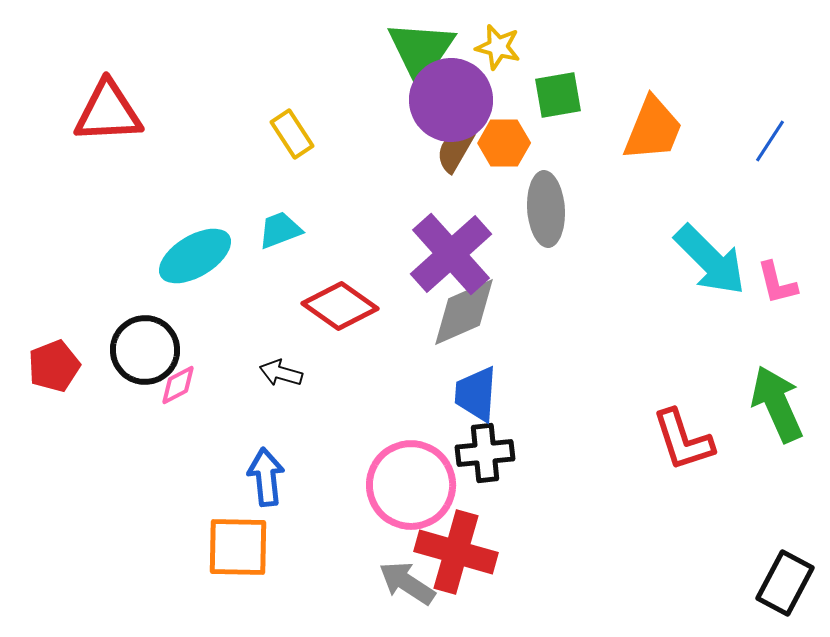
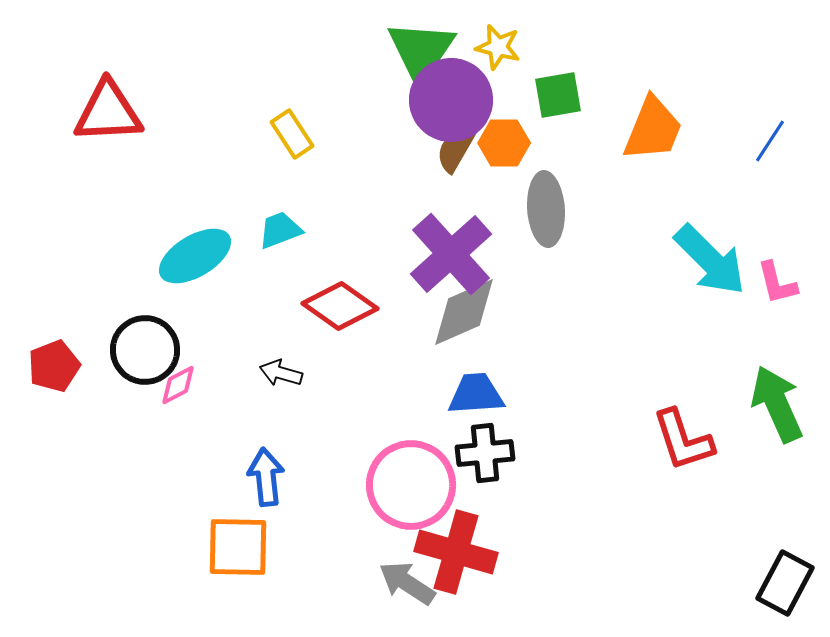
blue trapezoid: rotated 82 degrees clockwise
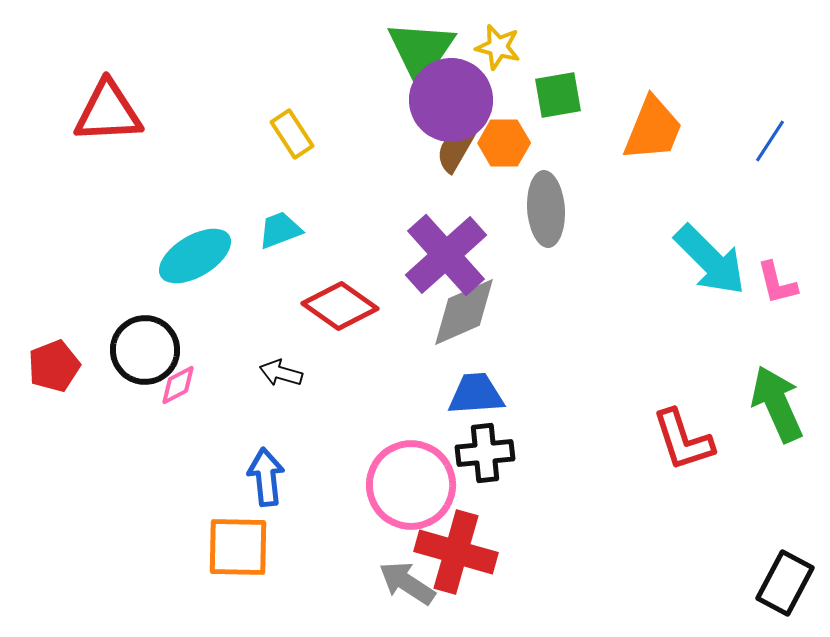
purple cross: moved 5 px left, 1 px down
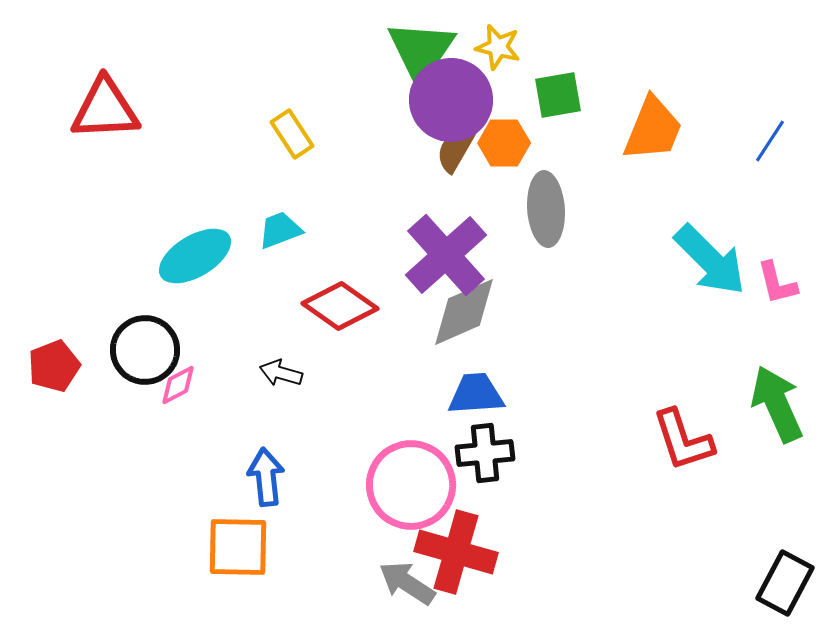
red triangle: moved 3 px left, 3 px up
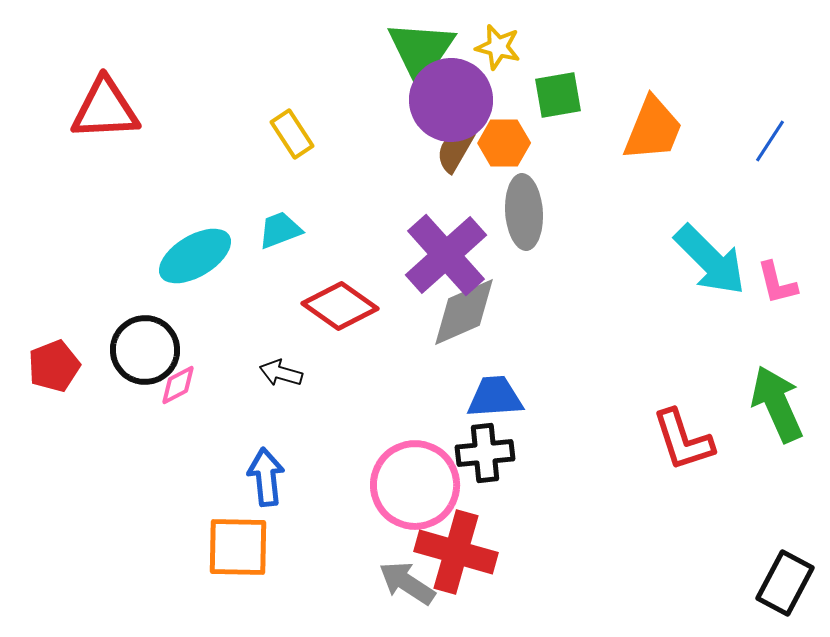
gray ellipse: moved 22 px left, 3 px down
blue trapezoid: moved 19 px right, 3 px down
pink circle: moved 4 px right
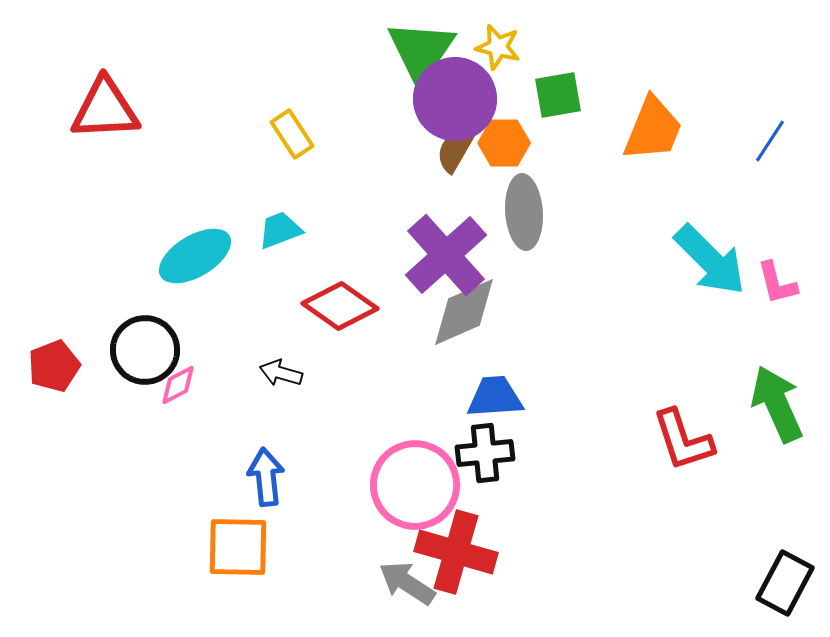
purple circle: moved 4 px right, 1 px up
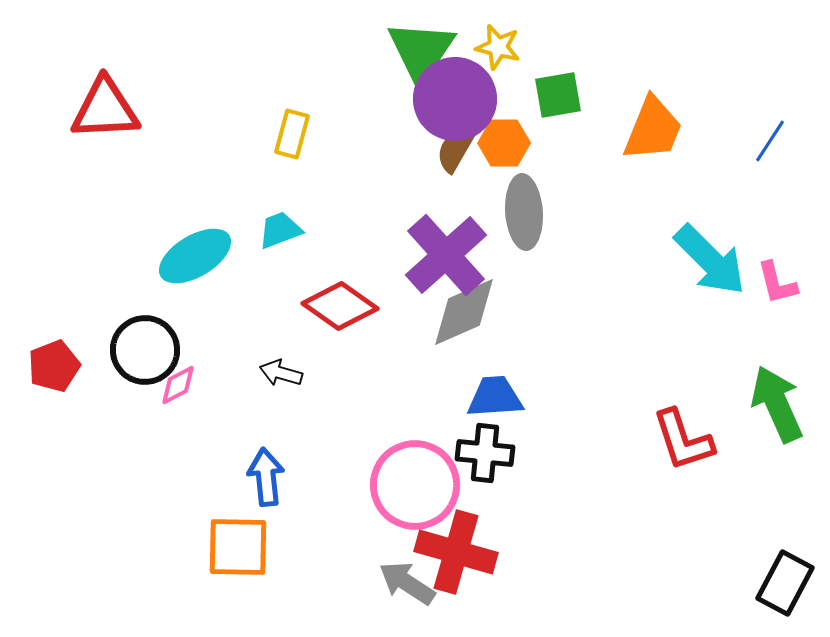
yellow rectangle: rotated 48 degrees clockwise
black cross: rotated 12 degrees clockwise
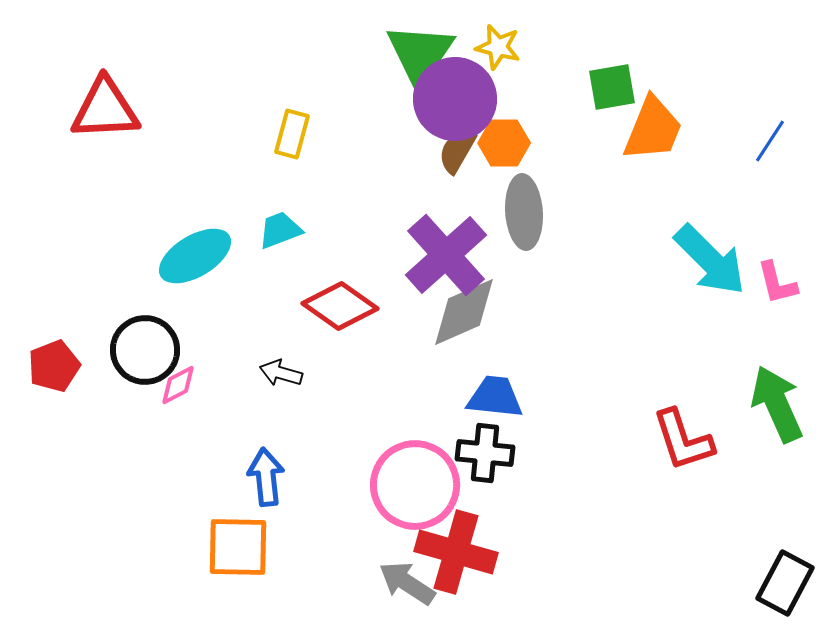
green triangle: moved 1 px left, 3 px down
green square: moved 54 px right, 8 px up
brown semicircle: moved 2 px right, 1 px down
blue trapezoid: rotated 10 degrees clockwise
